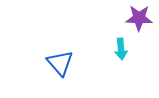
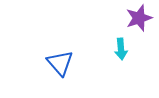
purple star: rotated 20 degrees counterclockwise
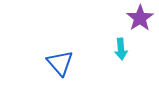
purple star: moved 1 px right; rotated 16 degrees counterclockwise
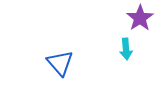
cyan arrow: moved 5 px right
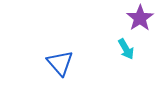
cyan arrow: rotated 25 degrees counterclockwise
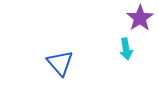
cyan arrow: rotated 20 degrees clockwise
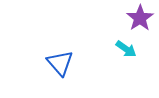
cyan arrow: rotated 45 degrees counterclockwise
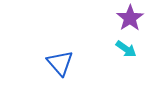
purple star: moved 10 px left
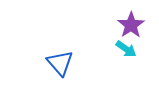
purple star: moved 1 px right, 7 px down
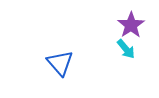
cyan arrow: rotated 15 degrees clockwise
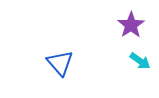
cyan arrow: moved 14 px right, 12 px down; rotated 15 degrees counterclockwise
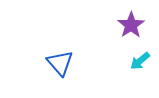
cyan arrow: rotated 105 degrees clockwise
